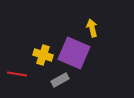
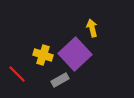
purple square: moved 1 px right, 1 px down; rotated 24 degrees clockwise
red line: rotated 36 degrees clockwise
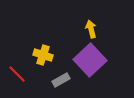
yellow arrow: moved 1 px left, 1 px down
purple square: moved 15 px right, 6 px down
gray rectangle: moved 1 px right
